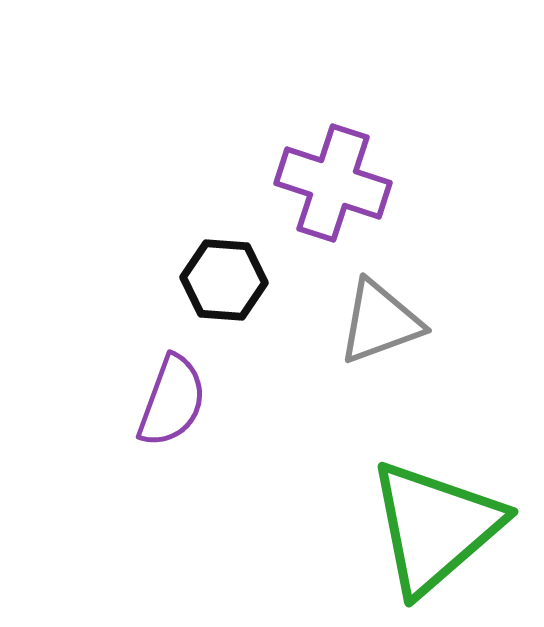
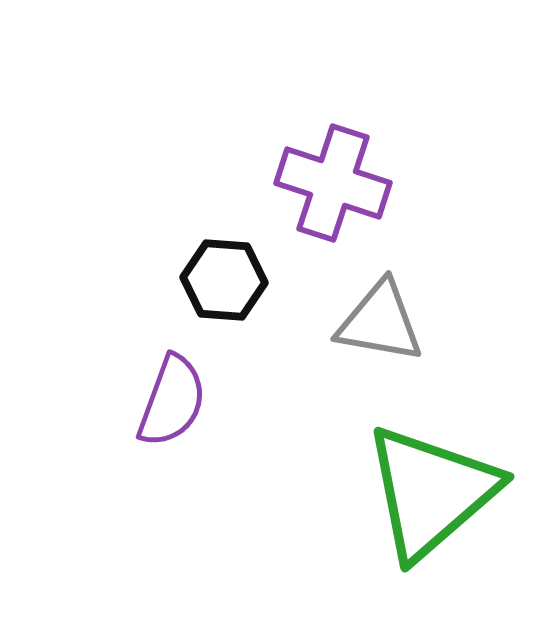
gray triangle: rotated 30 degrees clockwise
green triangle: moved 4 px left, 35 px up
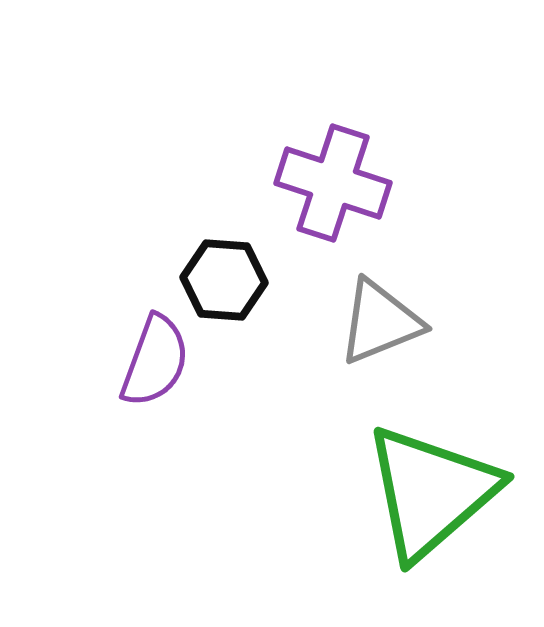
gray triangle: rotated 32 degrees counterclockwise
purple semicircle: moved 17 px left, 40 px up
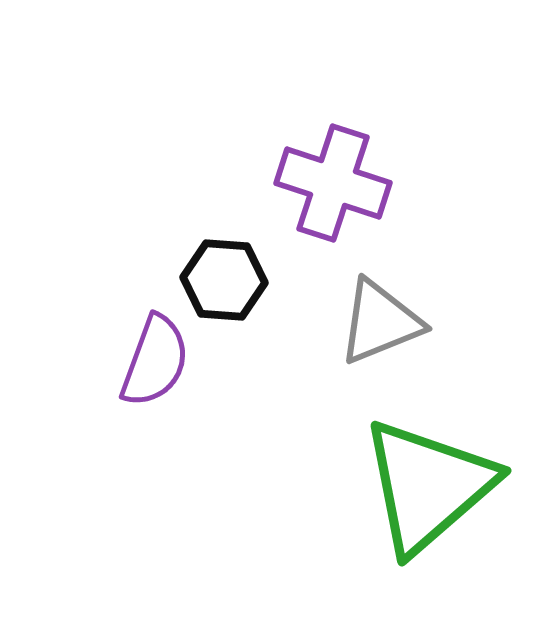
green triangle: moved 3 px left, 6 px up
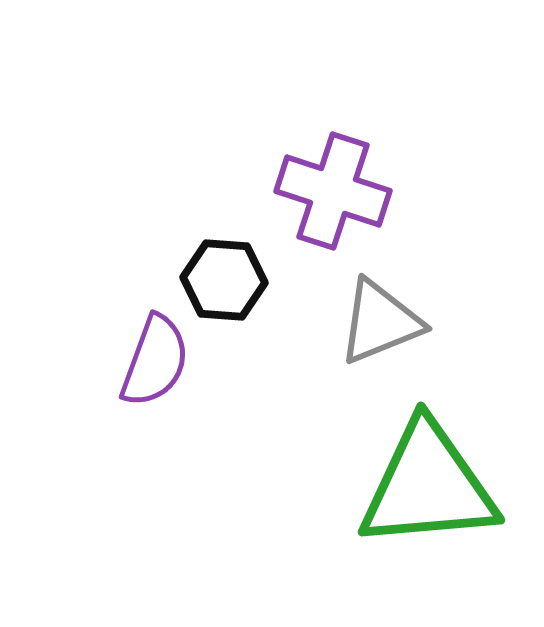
purple cross: moved 8 px down
green triangle: rotated 36 degrees clockwise
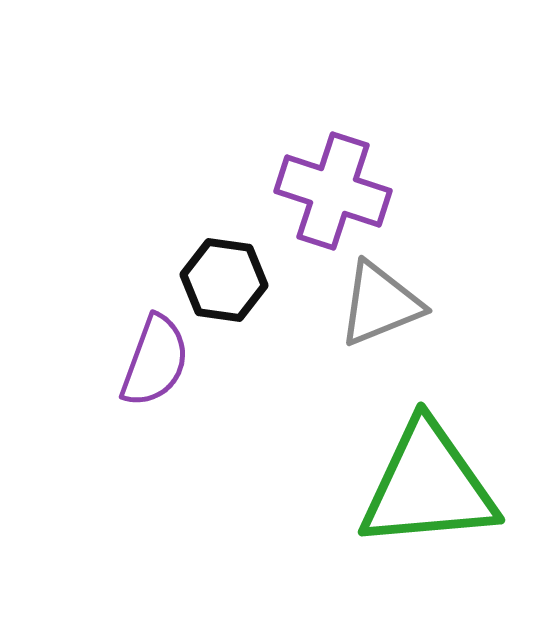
black hexagon: rotated 4 degrees clockwise
gray triangle: moved 18 px up
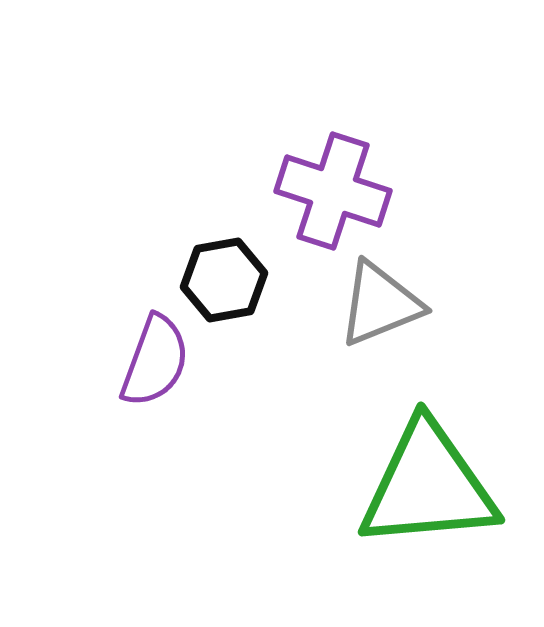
black hexagon: rotated 18 degrees counterclockwise
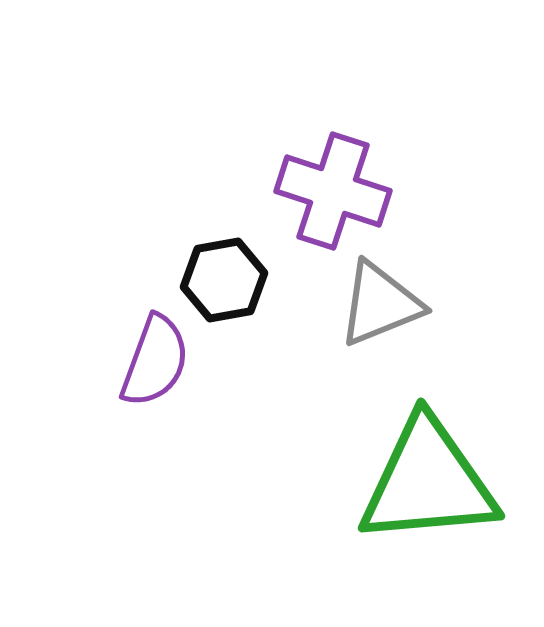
green triangle: moved 4 px up
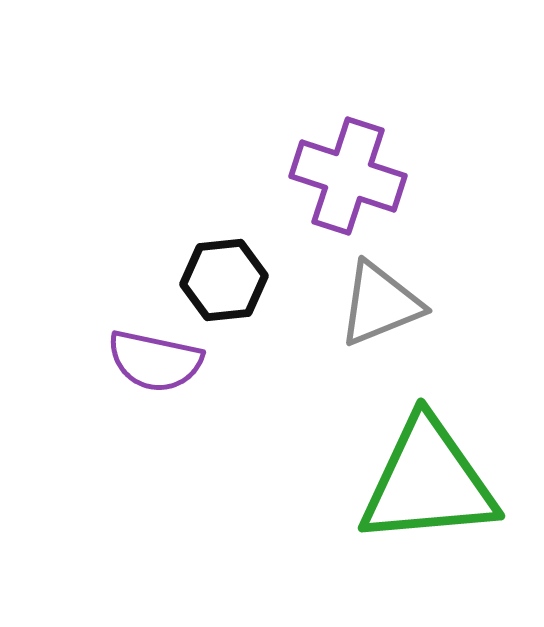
purple cross: moved 15 px right, 15 px up
black hexagon: rotated 4 degrees clockwise
purple semicircle: rotated 82 degrees clockwise
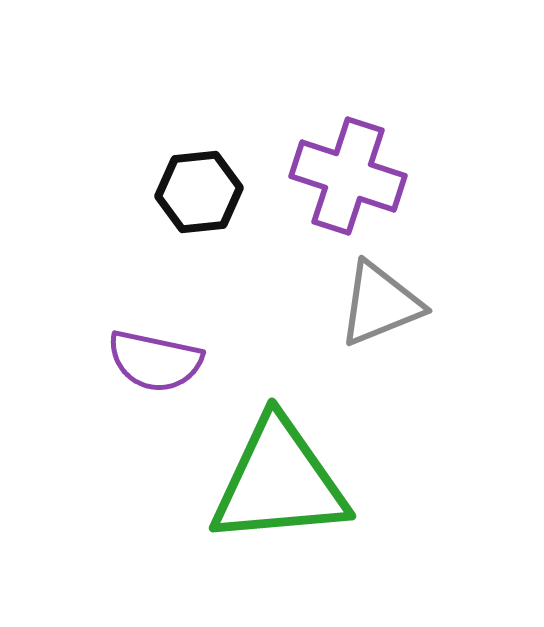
black hexagon: moved 25 px left, 88 px up
green triangle: moved 149 px left
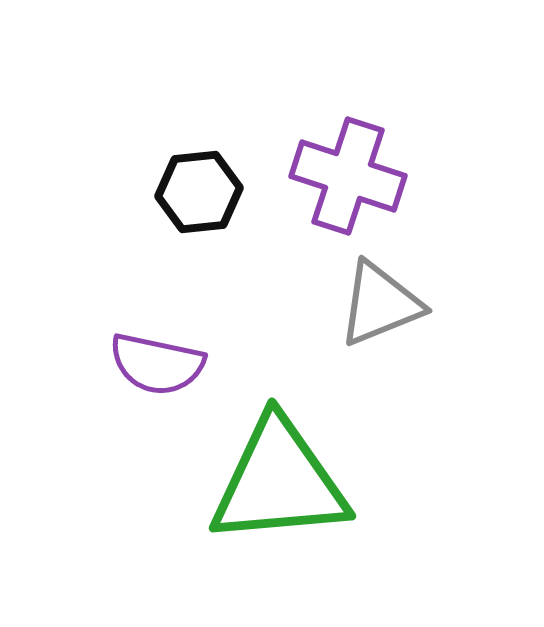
purple semicircle: moved 2 px right, 3 px down
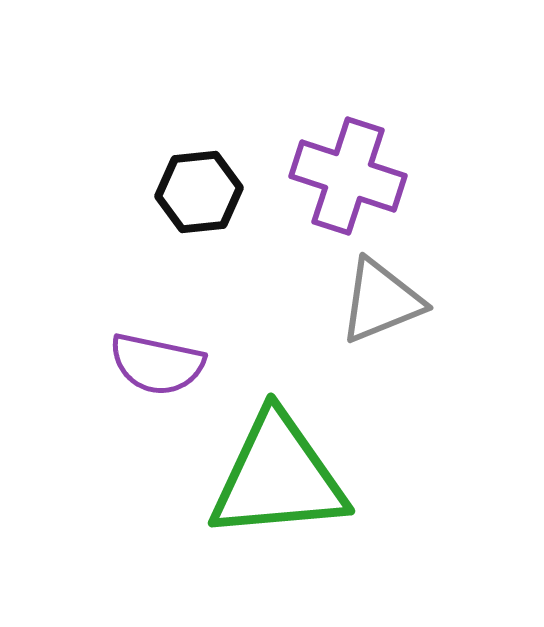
gray triangle: moved 1 px right, 3 px up
green triangle: moved 1 px left, 5 px up
